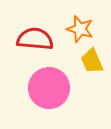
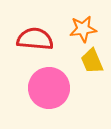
orange star: moved 3 px right; rotated 24 degrees counterclockwise
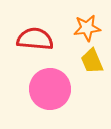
orange star: moved 4 px right, 1 px up
pink circle: moved 1 px right, 1 px down
